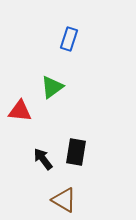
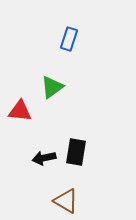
black arrow: moved 1 px right, 1 px up; rotated 65 degrees counterclockwise
brown triangle: moved 2 px right, 1 px down
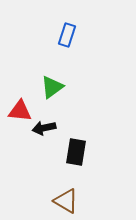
blue rectangle: moved 2 px left, 4 px up
black arrow: moved 30 px up
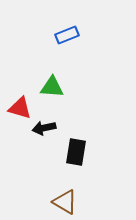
blue rectangle: rotated 50 degrees clockwise
green triangle: rotated 40 degrees clockwise
red triangle: moved 3 px up; rotated 10 degrees clockwise
brown triangle: moved 1 px left, 1 px down
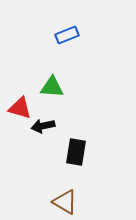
black arrow: moved 1 px left, 2 px up
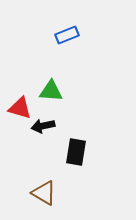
green triangle: moved 1 px left, 4 px down
brown triangle: moved 21 px left, 9 px up
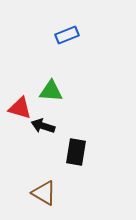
black arrow: rotated 30 degrees clockwise
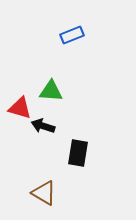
blue rectangle: moved 5 px right
black rectangle: moved 2 px right, 1 px down
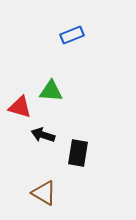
red triangle: moved 1 px up
black arrow: moved 9 px down
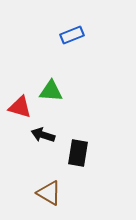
brown triangle: moved 5 px right
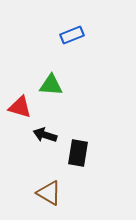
green triangle: moved 6 px up
black arrow: moved 2 px right
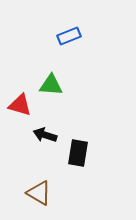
blue rectangle: moved 3 px left, 1 px down
red triangle: moved 2 px up
brown triangle: moved 10 px left
